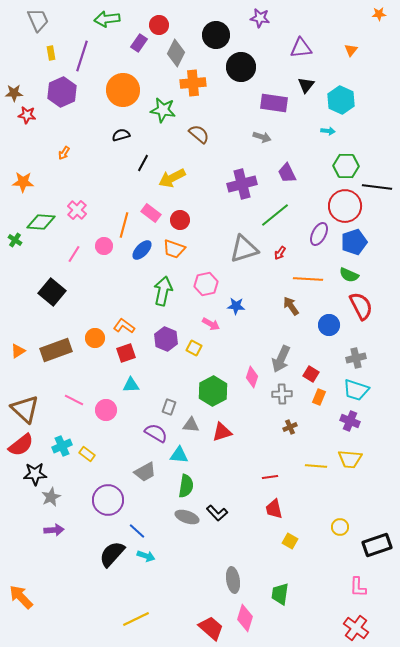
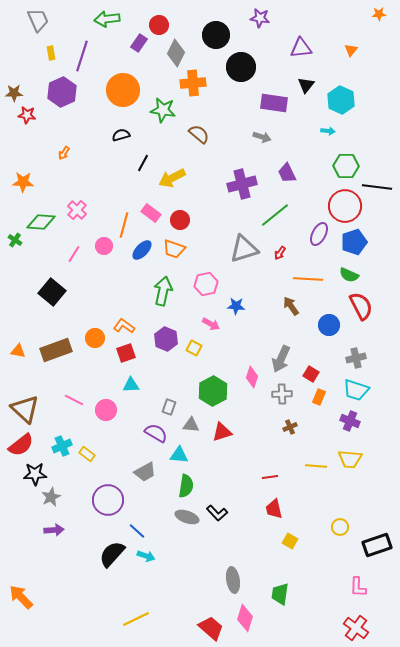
orange triangle at (18, 351): rotated 42 degrees clockwise
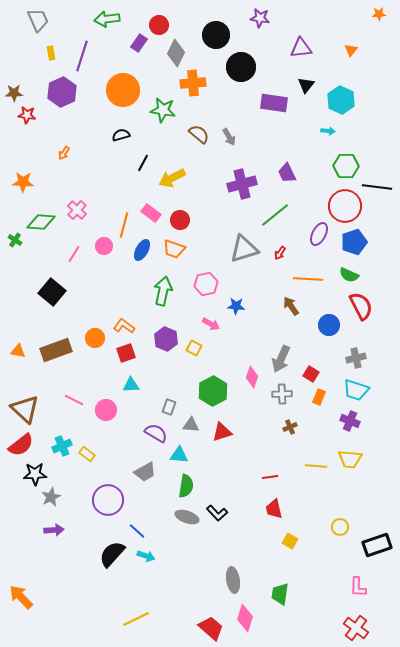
gray arrow at (262, 137): moved 33 px left; rotated 42 degrees clockwise
blue ellipse at (142, 250): rotated 15 degrees counterclockwise
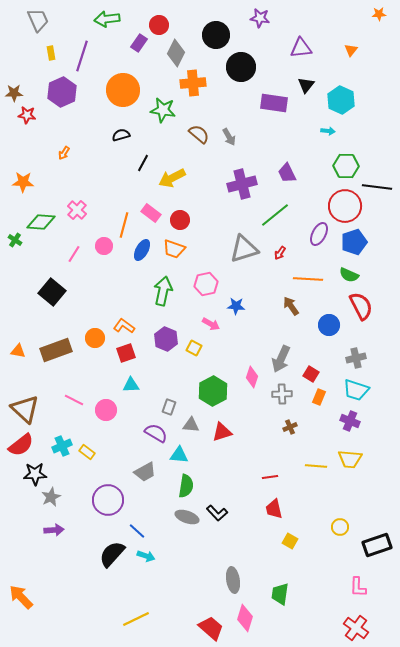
yellow rectangle at (87, 454): moved 2 px up
